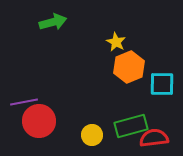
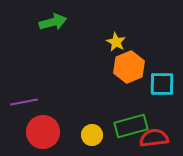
red circle: moved 4 px right, 11 px down
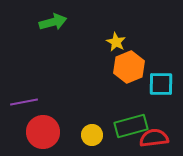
cyan square: moved 1 px left
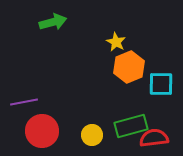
red circle: moved 1 px left, 1 px up
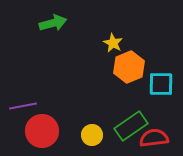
green arrow: moved 1 px down
yellow star: moved 3 px left, 1 px down
purple line: moved 1 px left, 4 px down
green rectangle: rotated 20 degrees counterclockwise
